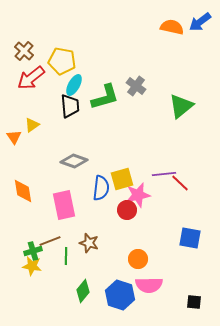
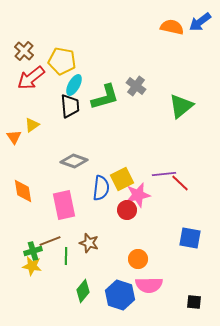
yellow square: rotated 10 degrees counterclockwise
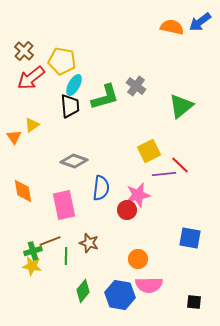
yellow square: moved 27 px right, 28 px up
red line: moved 18 px up
blue hexagon: rotated 8 degrees counterclockwise
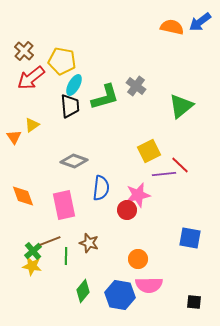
orange diamond: moved 5 px down; rotated 10 degrees counterclockwise
green cross: rotated 24 degrees counterclockwise
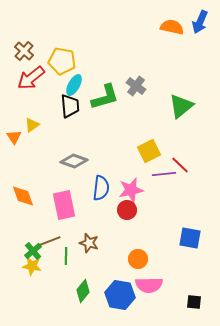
blue arrow: rotated 30 degrees counterclockwise
pink star: moved 7 px left, 5 px up
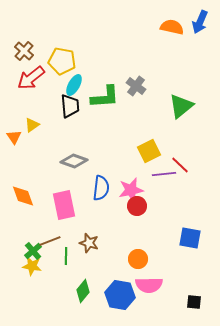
green L-shape: rotated 12 degrees clockwise
red circle: moved 10 px right, 4 px up
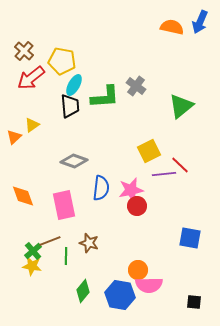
orange triangle: rotated 21 degrees clockwise
orange circle: moved 11 px down
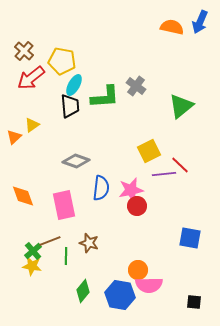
gray diamond: moved 2 px right
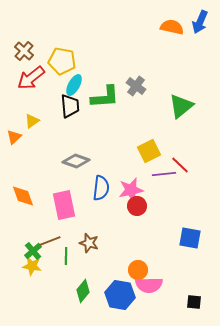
yellow triangle: moved 4 px up
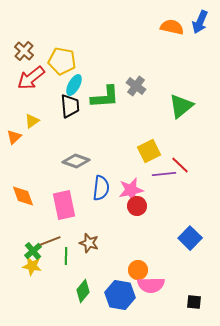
blue square: rotated 35 degrees clockwise
pink semicircle: moved 2 px right
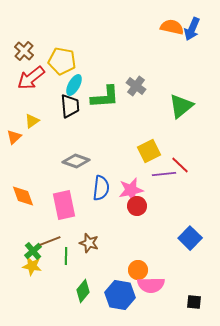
blue arrow: moved 8 px left, 7 px down
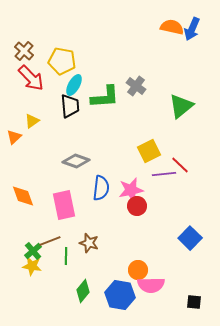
red arrow: rotated 96 degrees counterclockwise
